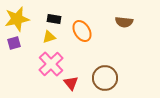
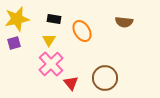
yellow triangle: moved 3 px down; rotated 40 degrees counterclockwise
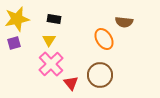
orange ellipse: moved 22 px right, 8 px down
brown circle: moved 5 px left, 3 px up
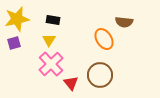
black rectangle: moved 1 px left, 1 px down
